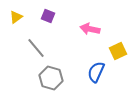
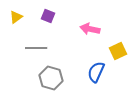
gray line: rotated 50 degrees counterclockwise
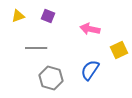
yellow triangle: moved 2 px right, 1 px up; rotated 16 degrees clockwise
yellow square: moved 1 px right, 1 px up
blue semicircle: moved 6 px left, 2 px up; rotated 10 degrees clockwise
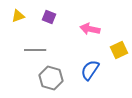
purple square: moved 1 px right, 1 px down
gray line: moved 1 px left, 2 px down
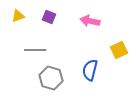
pink arrow: moved 8 px up
blue semicircle: rotated 20 degrees counterclockwise
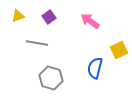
purple square: rotated 32 degrees clockwise
pink arrow: rotated 24 degrees clockwise
gray line: moved 2 px right, 7 px up; rotated 10 degrees clockwise
blue semicircle: moved 5 px right, 2 px up
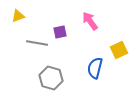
purple square: moved 11 px right, 15 px down; rotated 24 degrees clockwise
pink arrow: rotated 18 degrees clockwise
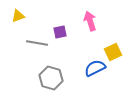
pink arrow: rotated 18 degrees clockwise
yellow square: moved 6 px left, 2 px down
blue semicircle: rotated 50 degrees clockwise
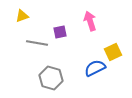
yellow triangle: moved 4 px right
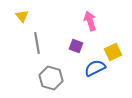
yellow triangle: rotated 48 degrees counterclockwise
purple square: moved 16 px right, 14 px down; rotated 32 degrees clockwise
gray line: rotated 70 degrees clockwise
